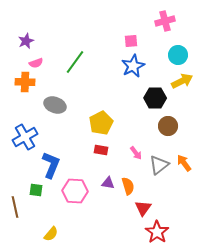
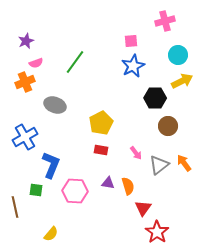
orange cross: rotated 24 degrees counterclockwise
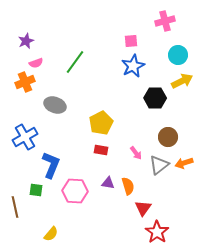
brown circle: moved 11 px down
orange arrow: rotated 72 degrees counterclockwise
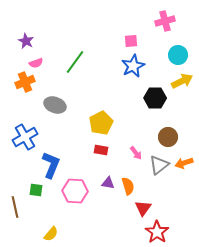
purple star: rotated 21 degrees counterclockwise
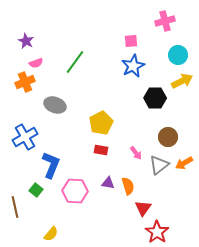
orange arrow: rotated 12 degrees counterclockwise
green square: rotated 32 degrees clockwise
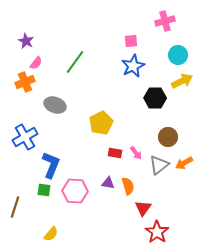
pink semicircle: rotated 32 degrees counterclockwise
red rectangle: moved 14 px right, 3 px down
green square: moved 8 px right; rotated 32 degrees counterclockwise
brown line: rotated 30 degrees clockwise
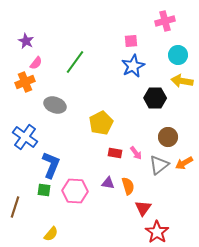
yellow arrow: rotated 145 degrees counterclockwise
blue cross: rotated 25 degrees counterclockwise
